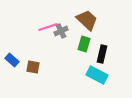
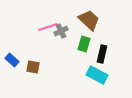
brown trapezoid: moved 2 px right
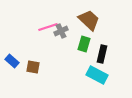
blue rectangle: moved 1 px down
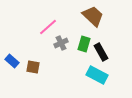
brown trapezoid: moved 4 px right, 4 px up
pink line: rotated 24 degrees counterclockwise
gray cross: moved 12 px down
black rectangle: moved 1 px left, 2 px up; rotated 42 degrees counterclockwise
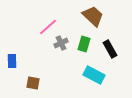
black rectangle: moved 9 px right, 3 px up
blue rectangle: rotated 48 degrees clockwise
brown square: moved 16 px down
cyan rectangle: moved 3 px left
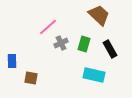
brown trapezoid: moved 6 px right, 1 px up
cyan rectangle: rotated 15 degrees counterclockwise
brown square: moved 2 px left, 5 px up
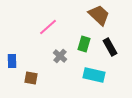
gray cross: moved 1 px left, 13 px down; rotated 24 degrees counterclockwise
black rectangle: moved 2 px up
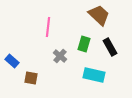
pink line: rotated 42 degrees counterclockwise
blue rectangle: rotated 48 degrees counterclockwise
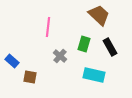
brown square: moved 1 px left, 1 px up
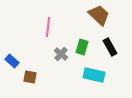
green rectangle: moved 2 px left, 3 px down
gray cross: moved 1 px right, 2 px up
